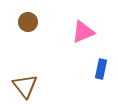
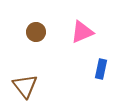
brown circle: moved 8 px right, 10 px down
pink triangle: moved 1 px left
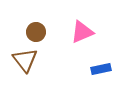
blue rectangle: rotated 66 degrees clockwise
brown triangle: moved 26 px up
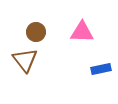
pink triangle: rotated 25 degrees clockwise
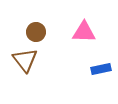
pink triangle: moved 2 px right
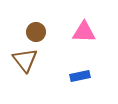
blue rectangle: moved 21 px left, 7 px down
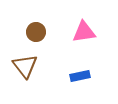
pink triangle: rotated 10 degrees counterclockwise
brown triangle: moved 6 px down
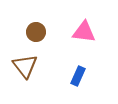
pink triangle: rotated 15 degrees clockwise
blue rectangle: moved 2 px left; rotated 54 degrees counterclockwise
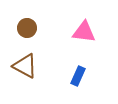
brown circle: moved 9 px left, 4 px up
brown triangle: rotated 24 degrees counterclockwise
